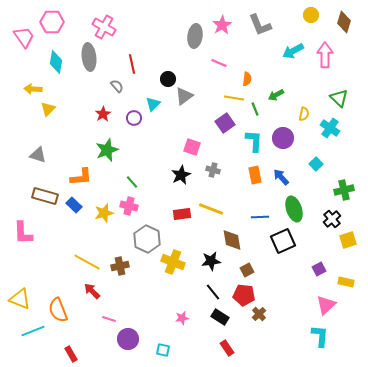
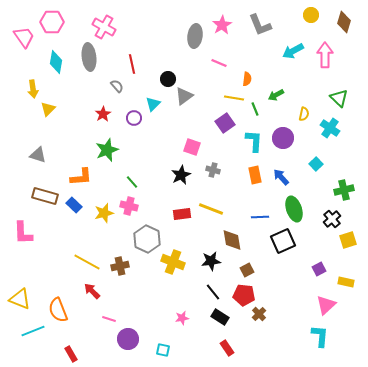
yellow arrow at (33, 89): rotated 102 degrees counterclockwise
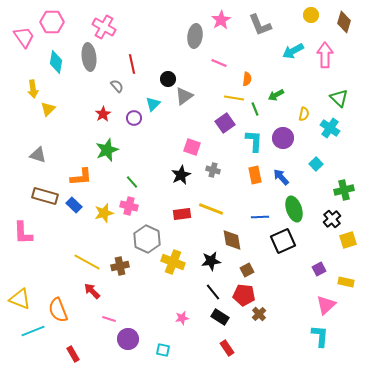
pink star at (222, 25): moved 1 px left, 5 px up
red rectangle at (71, 354): moved 2 px right
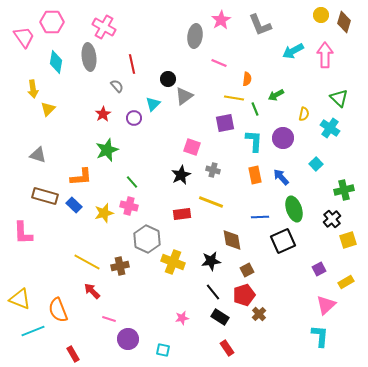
yellow circle at (311, 15): moved 10 px right
purple square at (225, 123): rotated 24 degrees clockwise
yellow line at (211, 209): moved 7 px up
yellow rectangle at (346, 282): rotated 42 degrees counterclockwise
red pentagon at (244, 295): rotated 25 degrees counterclockwise
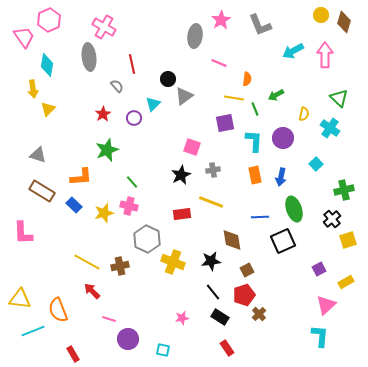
pink hexagon at (52, 22): moved 3 px left, 2 px up; rotated 25 degrees counterclockwise
cyan diamond at (56, 62): moved 9 px left, 3 px down
gray cross at (213, 170): rotated 24 degrees counterclockwise
blue arrow at (281, 177): rotated 126 degrees counterclockwise
brown rectangle at (45, 196): moved 3 px left, 5 px up; rotated 15 degrees clockwise
yellow triangle at (20, 299): rotated 15 degrees counterclockwise
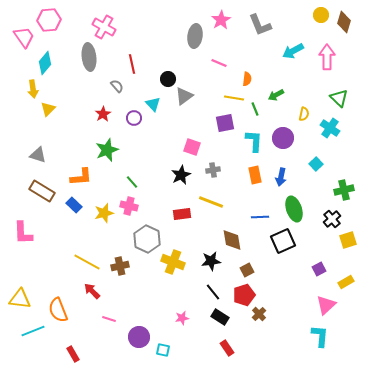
pink hexagon at (49, 20): rotated 20 degrees clockwise
pink arrow at (325, 55): moved 2 px right, 2 px down
cyan diamond at (47, 65): moved 2 px left, 2 px up; rotated 30 degrees clockwise
cyan triangle at (153, 104): rotated 28 degrees counterclockwise
purple circle at (128, 339): moved 11 px right, 2 px up
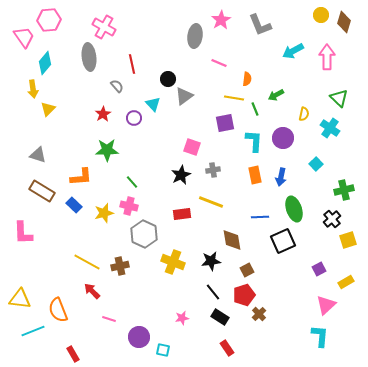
green star at (107, 150): rotated 20 degrees clockwise
gray hexagon at (147, 239): moved 3 px left, 5 px up
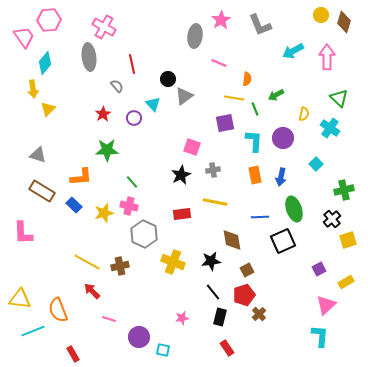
yellow line at (211, 202): moved 4 px right; rotated 10 degrees counterclockwise
black rectangle at (220, 317): rotated 72 degrees clockwise
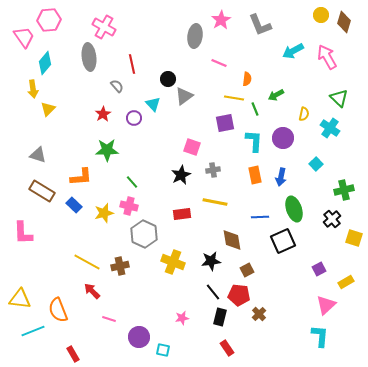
pink arrow at (327, 57): rotated 30 degrees counterclockwise
yellow square at (348, 240): moved 6 px right, 2 px up; rotated 36 degrees clockwise
red pentagon at (244, 295): moved 5 px left; rotated 25 degrees clockwise
